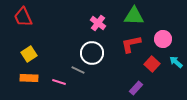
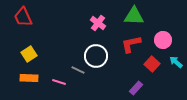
pink circle: moved 1 px down
white circle: moved 4 px right, 3 px down
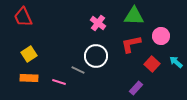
pink circle: moved 2 px left, 4 px up
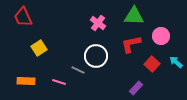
yellow square: moved 10 px right, 6 px up
orange rectangle: moved 3 px left, 3 px down
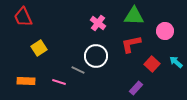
pink circle: moved 4 px right, 5 px up
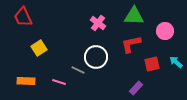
white circle: moved 1 px down
red square: rotated 35 degrees clockwise
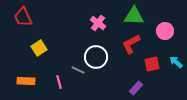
red L-shape: rotated 15 degrees counterclockwise
pink line: rotated 56 degrees clockwise
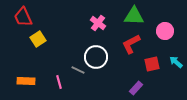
yellow square: moved 1 px left, 9 px up
